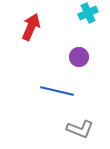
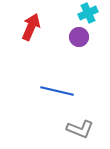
purple circle: moved 20 px up
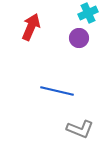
purple circle: moved 1 px down
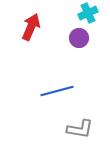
blue line: rotated 28 degrees counterclockwise
gray L-shape: rotated 12 degrees counterclockwise
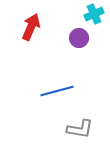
cyan cross: moved 6 px right, 1 px down
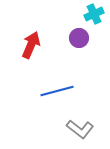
red arrow: moved 18 px down
gray L-shape: rotated 28 degrees clockwise
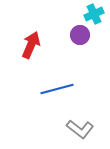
purple circle: moved 1 px right, 3 px up
blue line: moved 2 px up
